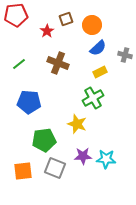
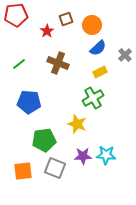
gray cross: rotated 32 degrees clockwise
cyan star: moved 4 px up
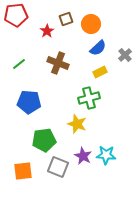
orange circle: moved 1 px left, 1 px up
green cross: moved 4 px left; rotated 15 degrees clockwise
purple star: rotated 30 degrees clockwise
gray square: moved 3 px right, 1 px up
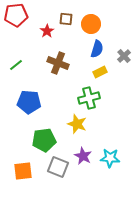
brown square: rotated 24 degrees clockwise
blue semicircle: moved 1 px left, 1 px down; rotated 30 degrees counterclockwise
gray cross: moved 1 px left, 1 px down
green line: moved 3 px left, 1 px down
cyan star: moved 4 px right, 3 px down
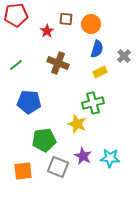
green cross: moved 4 px right, 5 px down
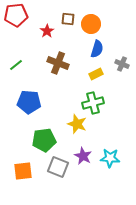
brown square: moved 2 px right
gray cross: moved 2 px left, 8 px down; rotated 24 degrees counterclockwise
yellow rectangle: moved 4 px left, 2 px down
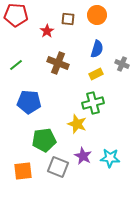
red pentagon: rotated 10 degrees clockwise
orange circle: moved 6 px right, 9 px up
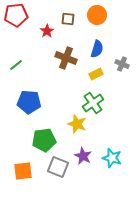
red pentagon: rotated 10 degrees counterclockwise
brown cross: moved 8 px right, 5 px up
green cross: rotated 20 degrees counterclockwise
cyan star: moved 2 px right; rotated 12 degrees clockwise
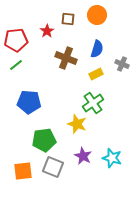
red pentagon: moved 25 px down
gray square: moved 5 px left
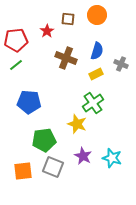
blue semicircle: moved 2 px down
gray cross: moved 1 px left
